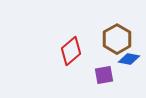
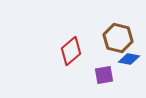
brown hexagon: moved 1 px right, 1 px up; rotated 16 degrees counterclockwise
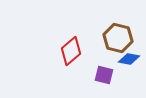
purple square: rotated 24 degrees clockwise
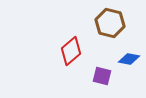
brown hexagon: moved 8 px left, 15 px up
purple square: moved 2 px left, 1 px down
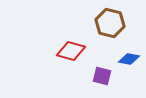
red diamond: rotated 56 degrees clockwise
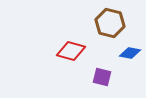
blue diamond: moved 1 px right, 6 px up
purple square: moved 1 px down
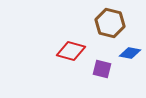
purple square: moved 8 px up
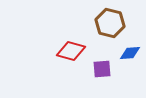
blue diamond: rotated 15 degrees counterclockwise
purple square: rotated 18 degrees counterclockwise
